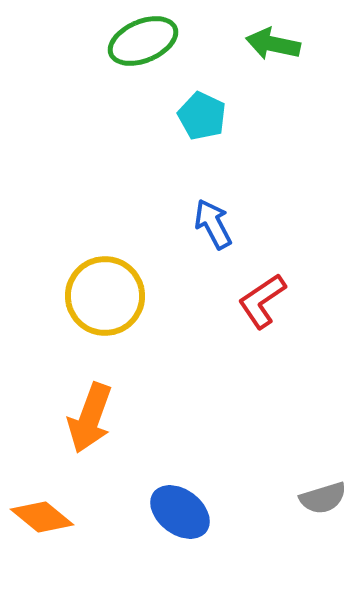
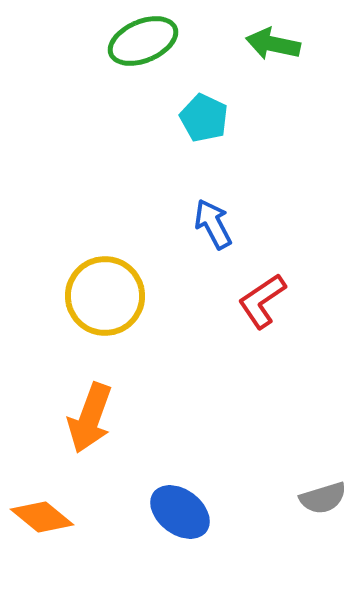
cyan pentagon: moved 2 px right, 2 px down
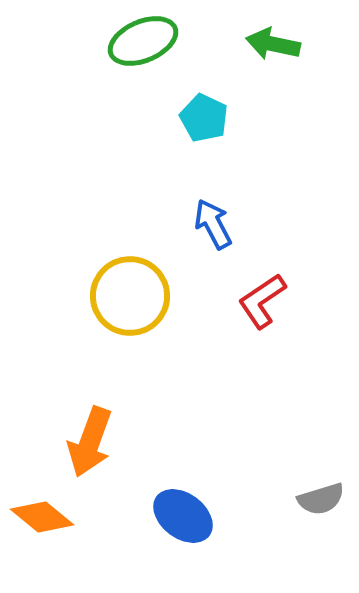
yellow circle: moved 25 px right
orange arrow: moved 24 px down
gray semicircle: moved 2 px left, 1 px down
blue ellipse: moved 3 px right, 4 px down
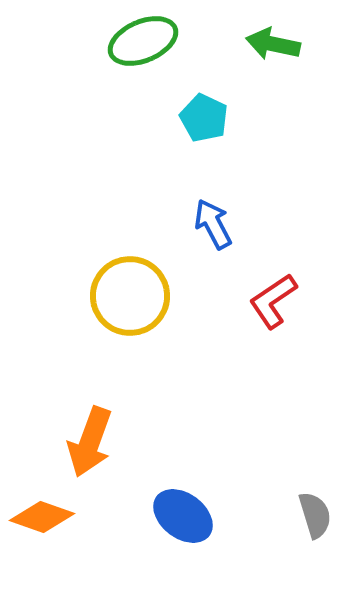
red L-shape: moved 11 px right
gray semicircle: moved 6 px left, 16 px down; rotated 90 degrees counterclockwise
orange diamond: rotated 20 degrees counterclockwise
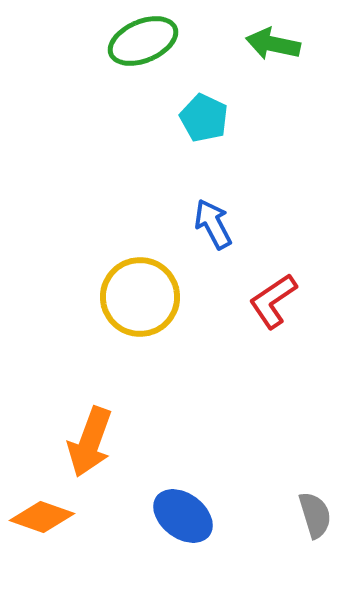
yellow circle: moved 10 px right, 1 px down
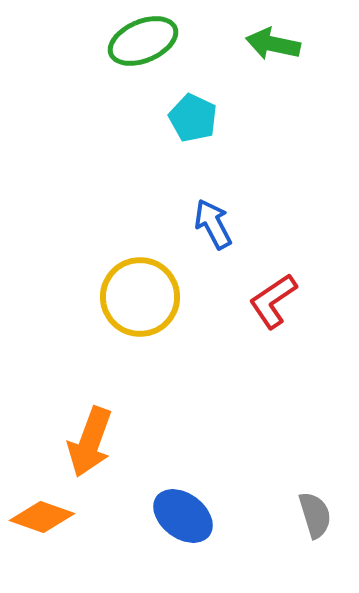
cyan pentagon: moved 11 px left
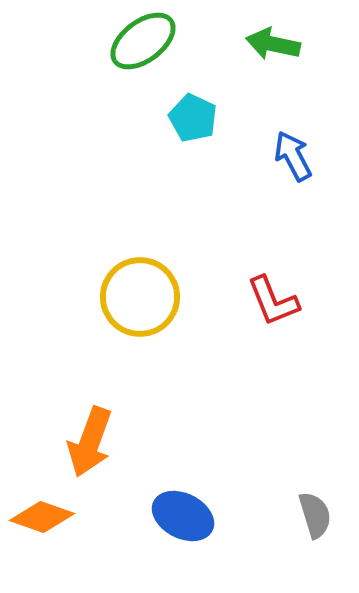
green ellipse: rotated 14 degrees counterclockwise
blue arrow: moved 80 px right, 68 px up
red L-shape: rotated 78 degrees counterclockwise
blue ellipse: rotated 10 degrees counterclockwise
